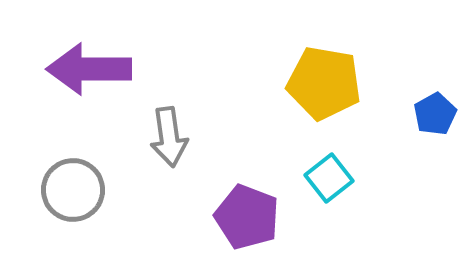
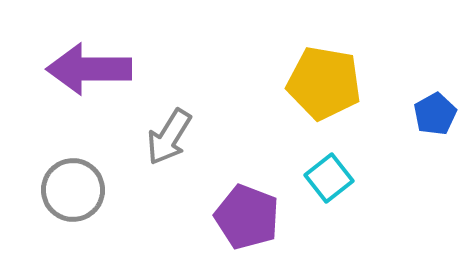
gray arrow: rotated 40 degrees clockwise
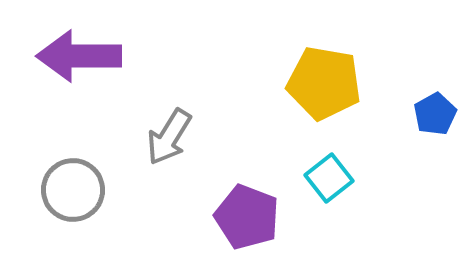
purple arrow: moved 10 px left, 13 px up
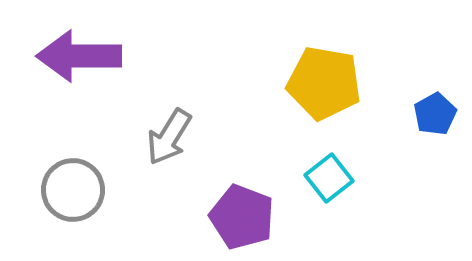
purple pentagon: moved 5 px left
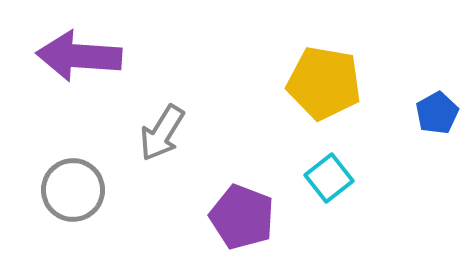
purple arrow: rotated 4 degrees clockwise
blue pentagon: moved 2 px right, 1 px up
gray arrow: moved 7 px left, 4 px up
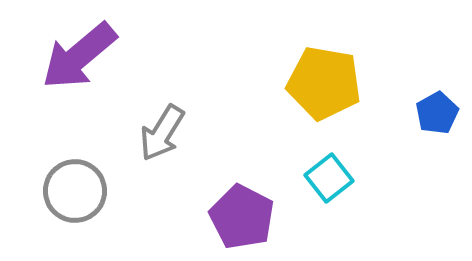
purple arrow: rotated 44 degrees counterclockwise
gray circle: moved 2 px right, 1 px down
purple pentagon: rotated 6 degrees clockwise
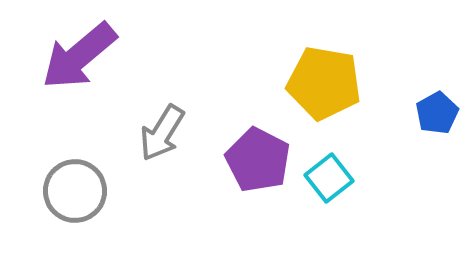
purple pentagon: moved 16 px right, 57 px up
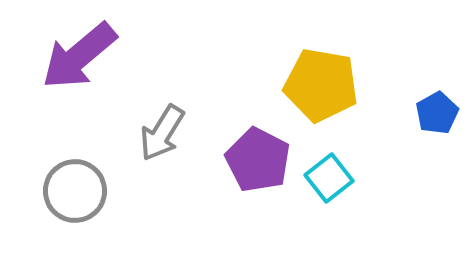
yellow pentagon: moved 3 px left, 2 px down
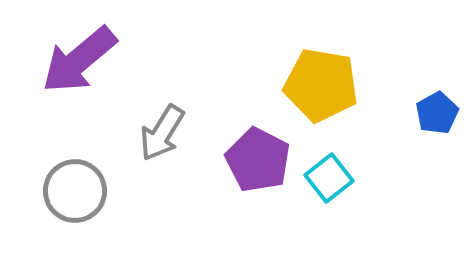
purple arrow: moved 4 px down
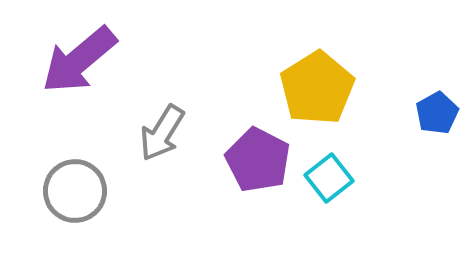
yellow pentagon: moved 4 px left, 3 px down; rotated 30 degrees clockwise
